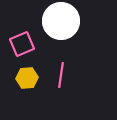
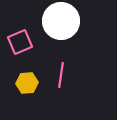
pink square: moved 2 px left, 2 px up
yellow hexagon: moved 5 px down
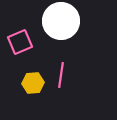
yellow hexagon: moved 6 px right
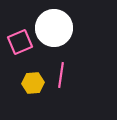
white circle: moved 7 px left, 7 px down
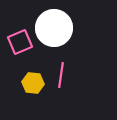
yellow hexagon: rotated 10 degrees clockwise
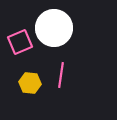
yellow hexagon: moved 3 px left
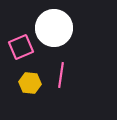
pink square: moved 1 px right, 5 px down
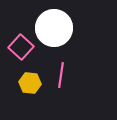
pink square: rotated 25 degrees counterclockwise
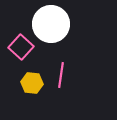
white circle: moved 3 px left, 4 px up
yellow hexagon: moved 2 px right
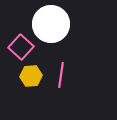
yellow hexagon: moved 1 px left, 7 px up; rotated 10 degrees counterclockwise
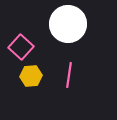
white circle: moved 17 px right
pink line: moved 8 px right
